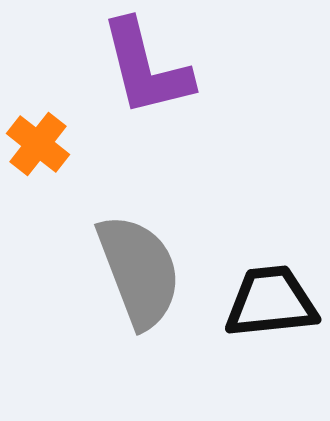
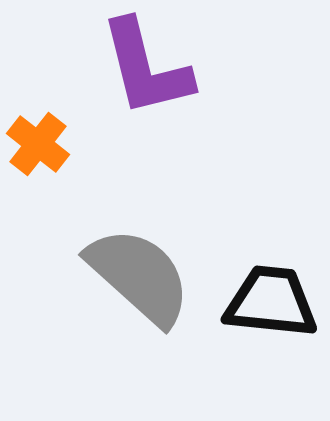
gray semicircle: moved 5 px down; rotated 27 degrees counterclockwise
black trapezoid: rotated 12 degrees clockwise
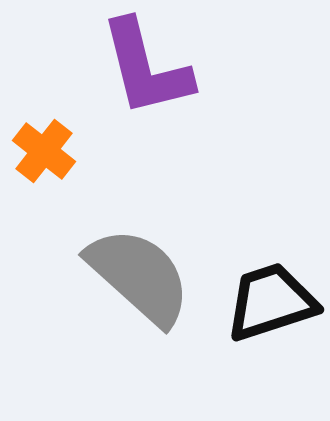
orange cross: moved 6 px right, 7 px down
black trapezoid: rotated 24 degrees counterclockwise
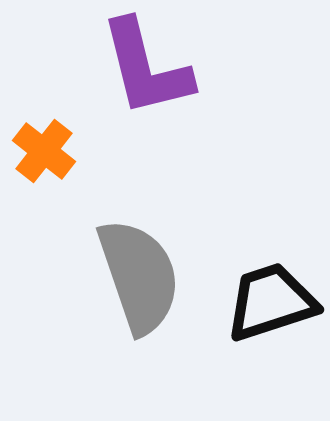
gray semicircle: rotated 29 degrees clockwise
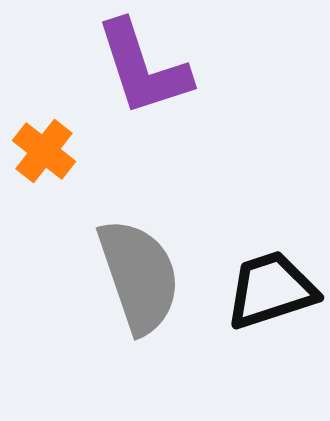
purple L-shape: moved 3 px left; rotated 4 degrees counterclockwise
black trapezoid: moved 12 px up
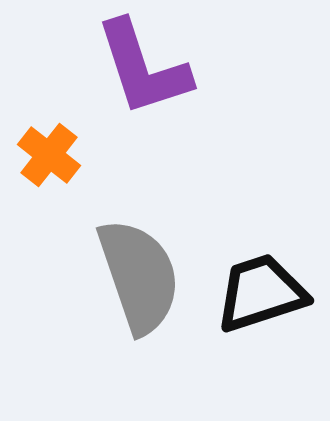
orange cross: moved 5 px right, 4 px down
black trapezoid: moved 10 px left, 3 px down
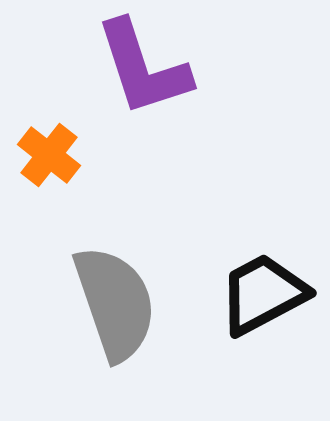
gray semicircle: moved 24 px left, 27 px down
black trapezoid: moved 2 px right, 1 px down; rotated 10 degrees counterclockwise
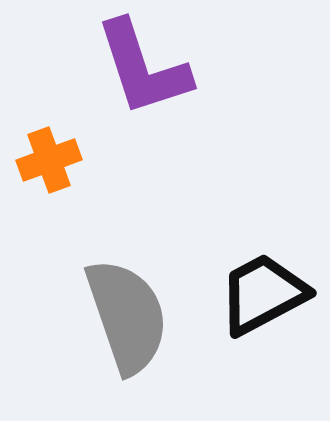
orange cross: moved 5 px down; rotated 32 degrees clockwise
gray semicircle: moved 12 px right, 13 px down
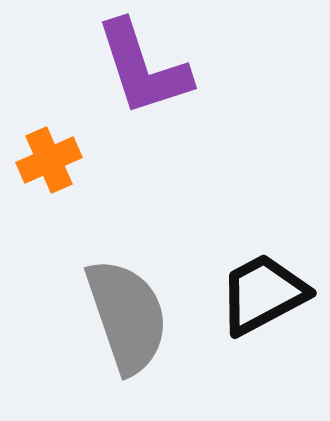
orange cross: rotated 4 degrees counterclockwise
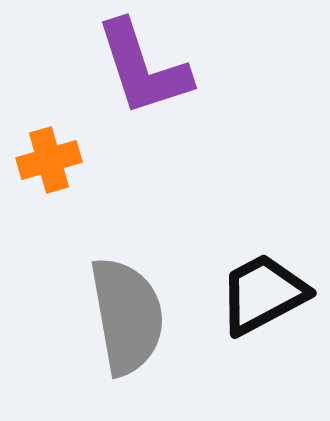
orange cross: rotated 8 degrees clockwise
gray semicircle: rotated 9 degrees clockwise
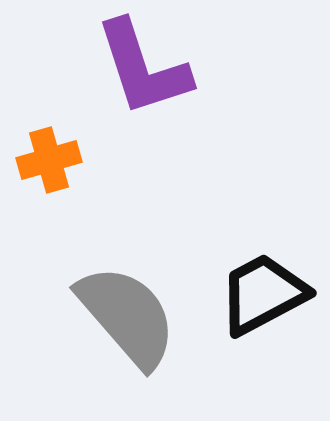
gray semicircle: rotated 31 degrees counterclockwise
